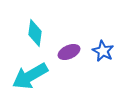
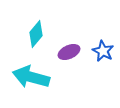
cyan diamond: moved 1 px right, 1 px down; rotated 32 degrees clockwise
cyan arrow: moved 1 px right, 1 px down; rotated 45 degrees clockwise
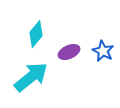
cyan arrow: rotated 126 degrees clockwise
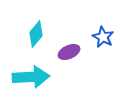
blue star: moved 14 px up
cyan arrow: rotated 36 degrees clockwise
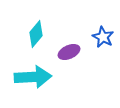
cyan arrow: moved 2 px right
